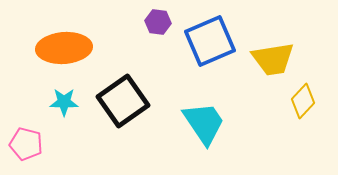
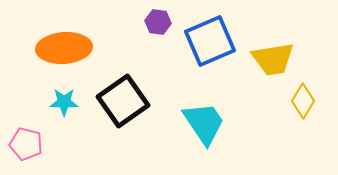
yellow diamond: rotated 12 degrees counterclockwise
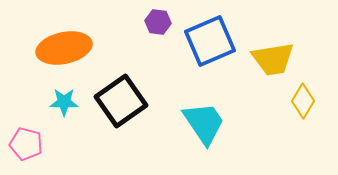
orange ellipse: rotated 8 degrees counterclockwise
black square: moved 2 px left
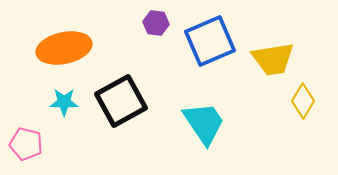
purple hexagon: moved 2 px left, 1 px down
black square: rotated 6 degrees clockwise
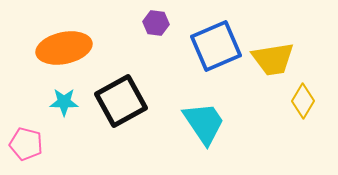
blue square: moved 6 px right, 5 px down
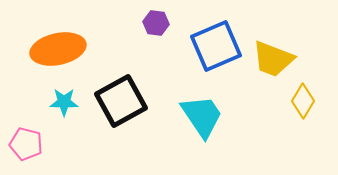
orange ellipse: moved 6 px left, 1 px down
yellow trapezoid: rotated 30 degrees clockwise
cyan trapezoid: moved 2 px left, 7 px up
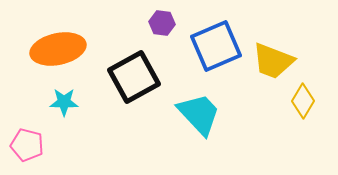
purple hexagon: moved 6 px right
yellow trapezoid: moved 2 px down
black square: moved 13 px right, 24 px up
cyan trapezoid: moved 3 px left, 2 px up; rotated 9 degrees counterclockwise
pink pentagon: moved 1 px right, 1 px down
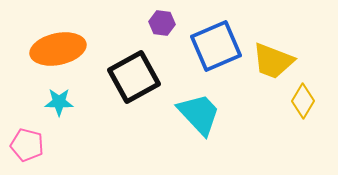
cyan star: moved 5 px left
